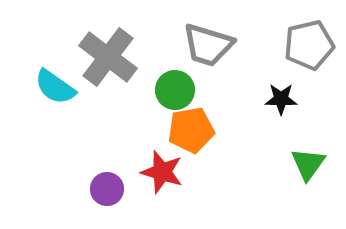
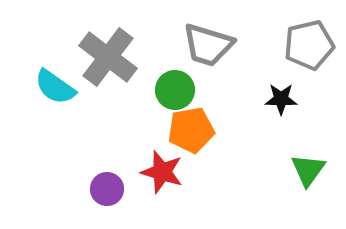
green triangle: moved 6 px down
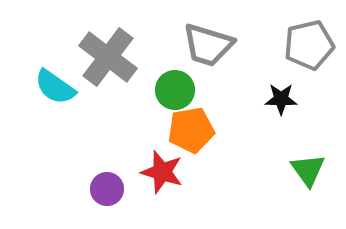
green triangle: rotated 12 degrees counterclockwise
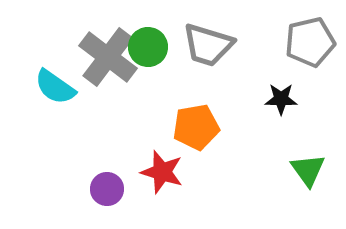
gray pentagon: moved 1 px right, 3 px up
green circle: moved 27 px left, 43 px up
orange pentagon: moved 5 px right, 3 px up
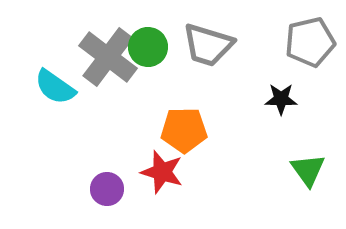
orange pentagon: moved 12 px left, 3 px down; rotated 9 degrees clockwise
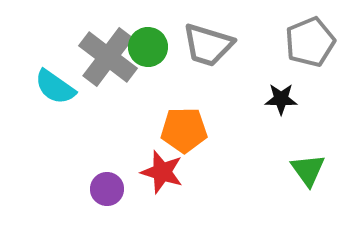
gray pentagon: rotated 9 degrees counterclockwise
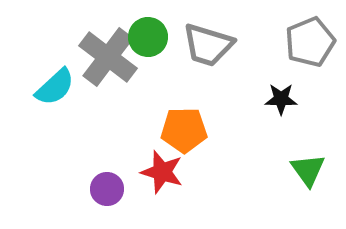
green circle: moved 10 px up
cyan semicircle: rotated 78 degrees counterclockwise
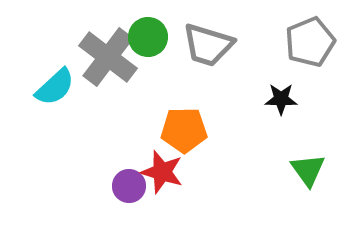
purple circle: moved 22 px right, 3 px up
